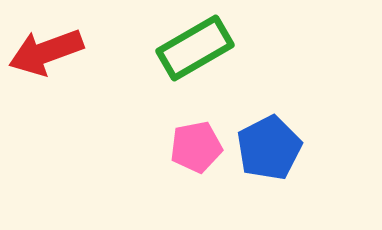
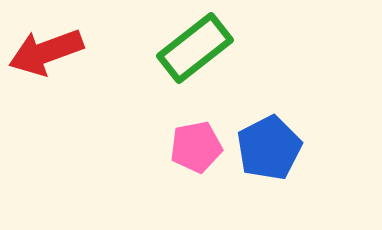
green rectangle: rotated 8 degrees counterclockwise
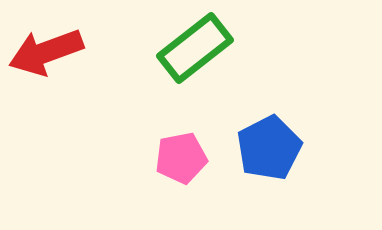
pink pentagon: moved 15 px left, 11 px down
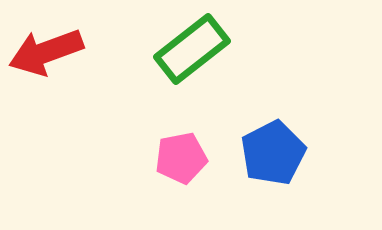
green rectangle: moved 3 px left, 1 px down
blue pentagon: moved 4 px right, 5 px down
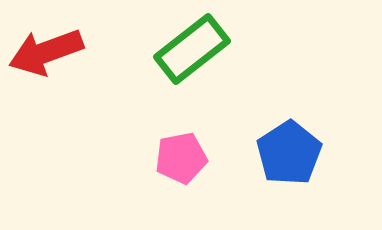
blue pentagon: moved 16 px right; rotated 6 degrees counterclockwise
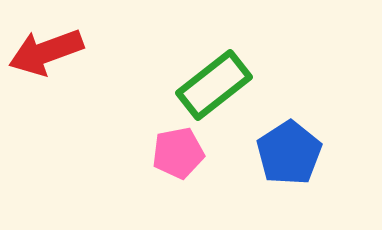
green rectangle: moved 22 px right, 36 px down
pink pentagon: moved 3 px left, 5 px up
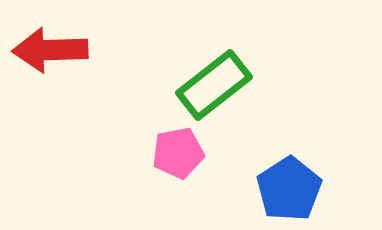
red arrow: moved 4 px right, 2 px up; rotated 18 degrees clockwise
blue pentagon: moved 36 px down
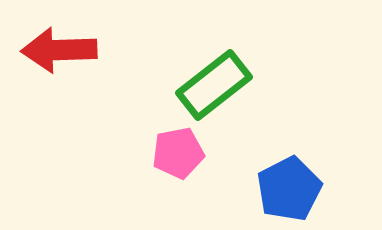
red arrow: moved 9 px right
blue pentagon: rotated 6 degrees clockwise
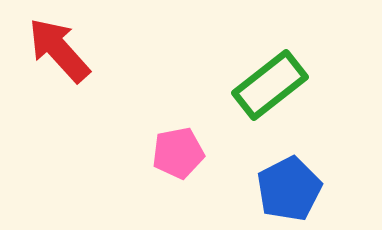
red arrow: rotated 50 degrees clockwise
green rectangle: moved 56 px right
